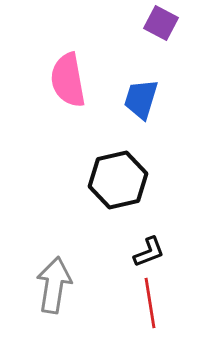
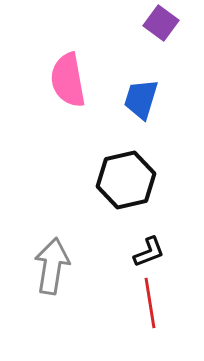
purple square: rotated 8 degrees clockwise
black hexagon: moved 8 px right
gray arrow: moved 2 px left, 19 px up
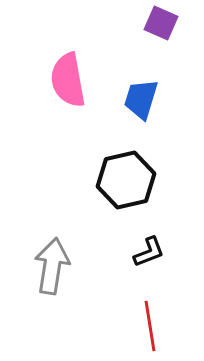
purple square: rotated 12 degrees counterclockwise
red line: moved 23 px down
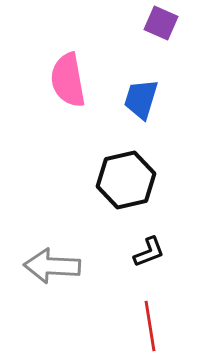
gray arrow: rotated 96 degrees counterclockwise
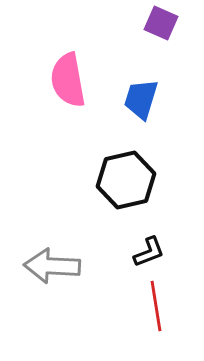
red line: moved 6 px right, 20 px up
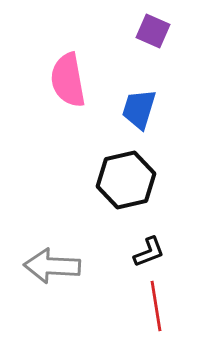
purple square: moved 8 px left, 8 px down
blue trapezoid: moved 2 px left, 10 px down
